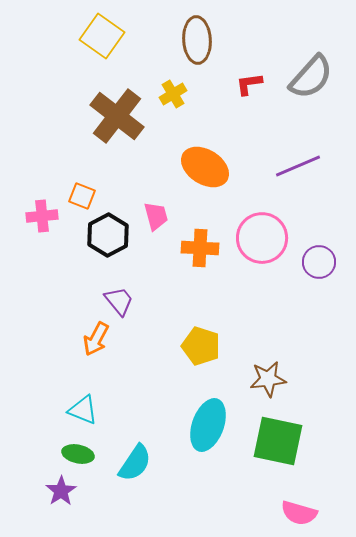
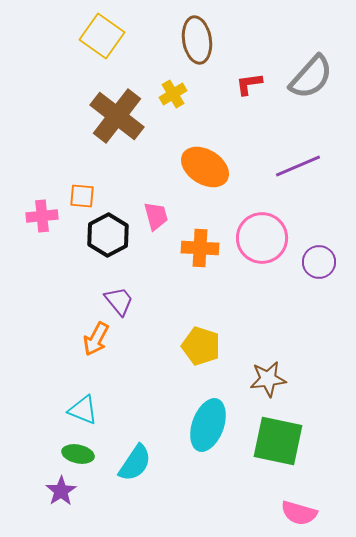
brown ellipse: rotated 6 degrees counterclockwise
orange square: rotated 16 degrees counterclockwise
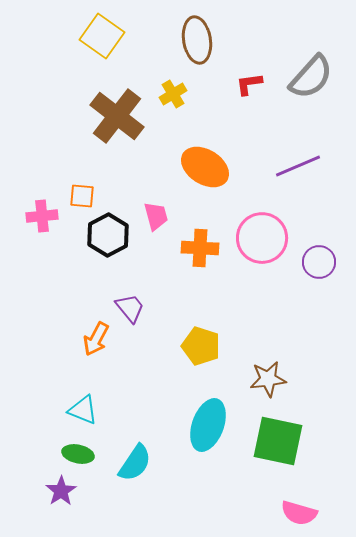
purple trapezoid: moved 11 px right, 7 px down
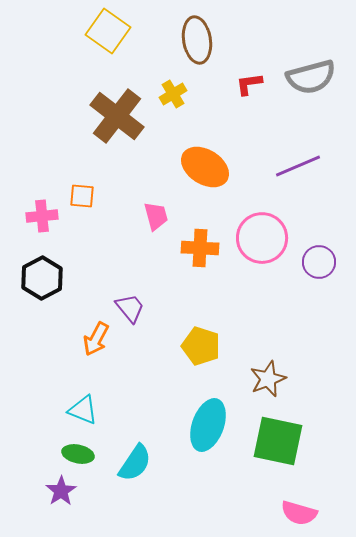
yellow square: moved 6 px right, 5 px up
gray semicircle: rotated 33 degrees clockwise
black hexagon: moved 66 px left, 43 px down
brown star: rotated 15 degrees counterclockwise
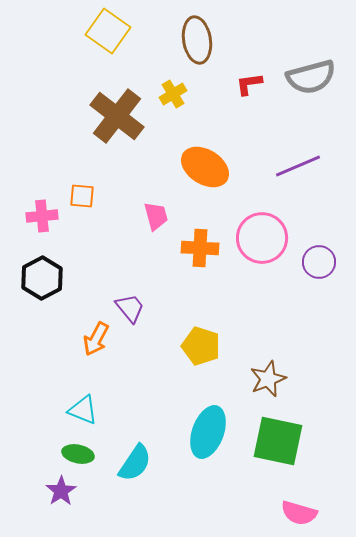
cyan ellipse: moved 7 px down
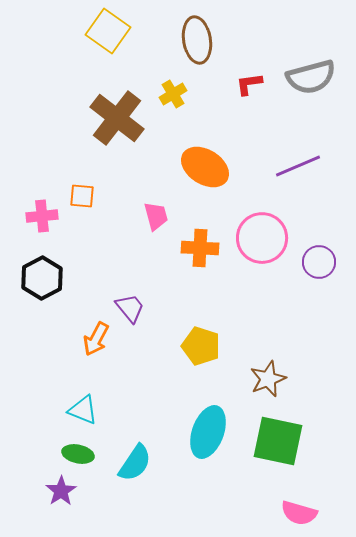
brown cross: moved 2 px down
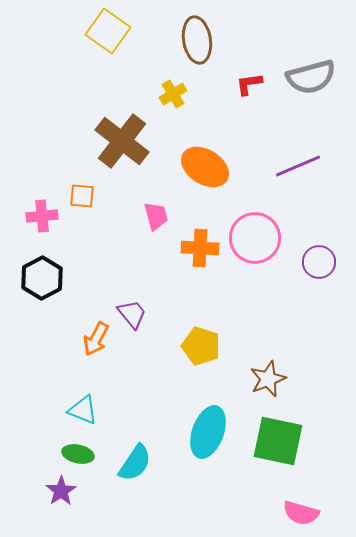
brown cross: moved 5 px right, 23 px down
pink circle: moved 7 px left
purple trapezoid: moved 2 px right, 6 px down
pink semicircle: moved 2 px right
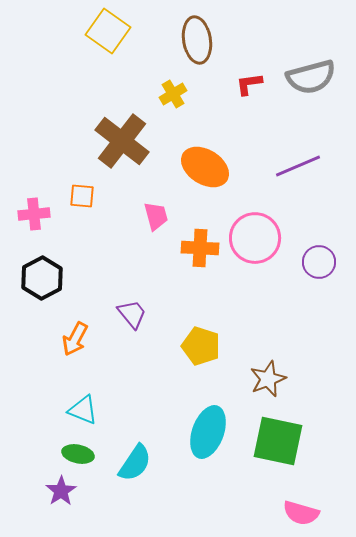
pink cross: moved 8 px left, 2 px up
orange arrow: moved 21 px left
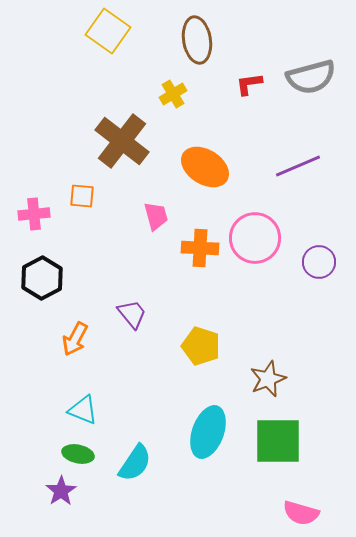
green square: rotated 12 degrees counterclockwise
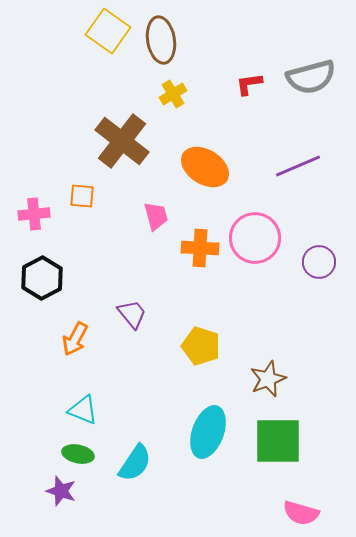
brown ellipse: moved 36 px left
purple star: rotated 20 degrees counterclockwise
